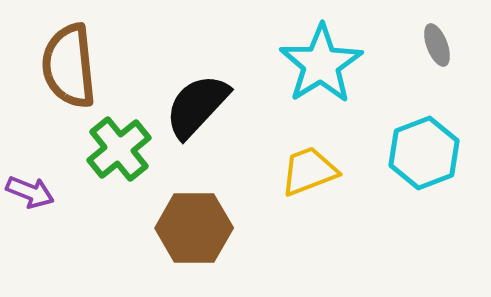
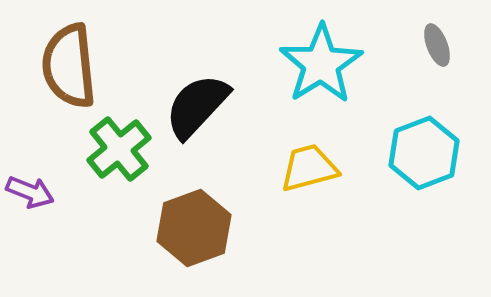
yellow trapezoid: moved 3 px up; rotated 6 degrees clockwise
brown hexagon: rotated 20 degrees counterclockwise
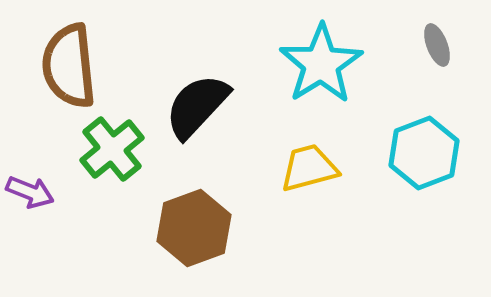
green cross: moved 7 px left
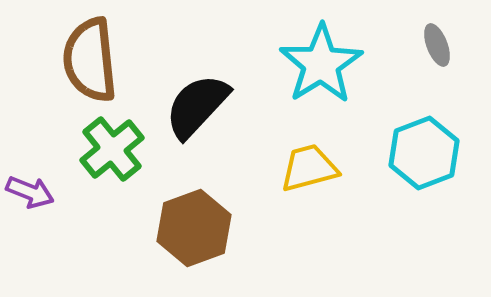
brown semicircle: moved 21 px right, 6 px up
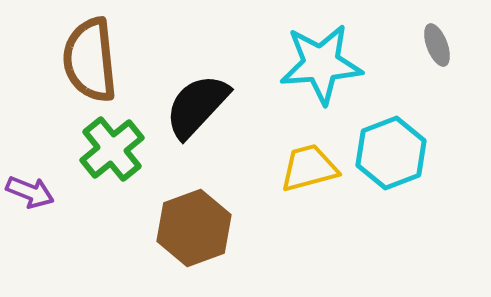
cyan star: rotated 28 degrees clockwise
cyan hexagon: moved 33 px left
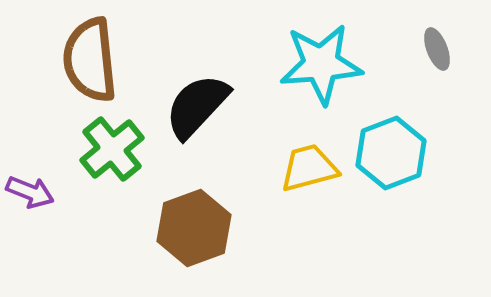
gray ellipse: moved 4 px down
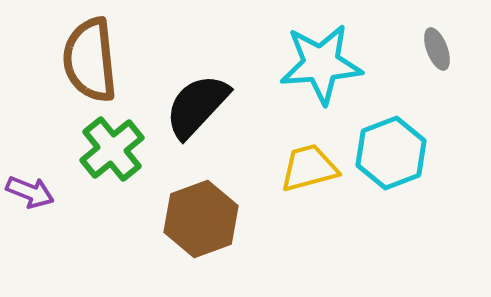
brown hexagon: moved 7 px right, 9 px up
